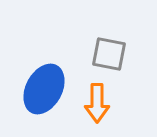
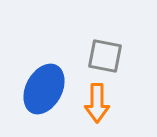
gray square: moved 4 px left, 2 px down
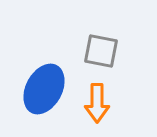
gray square: moved 4 px left, 5 px up
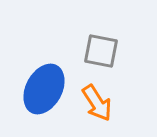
orange arrow: rotated 33 degrees counterclockwise
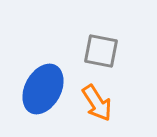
blue ellipse: moved 1 px left
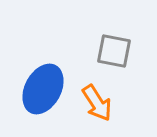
gray square: moved 13 px right
